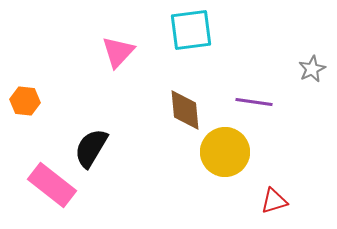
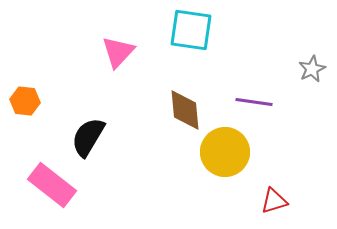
cyan square: rotated 15 degrees clockwise
black semicircle: moved 3 px left, 11 px up
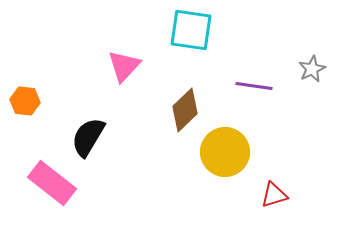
pink triangle: moved 6 px right, 14 px down
purple line: moved 16 px up
brown diamond: rotated 51 degrees clockwise
pink rectangle: moved 2 px up
red triangle: moved 6 px up
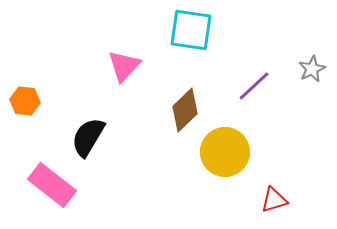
purple line: rotated 51 degrees counterclockwise
pink rectangle: moved 2 px down
red triangle: moved 5 px down
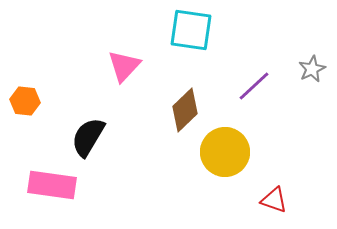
pink rectangle: rotated 30 degrees counterclockwise
red triangle: rotated 36 degrees clockwise
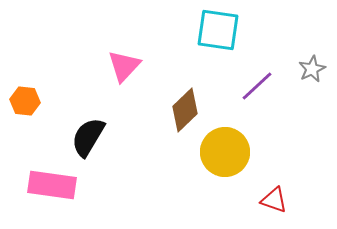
cyan square: moved 27 px right
purple line: moved 3 px right
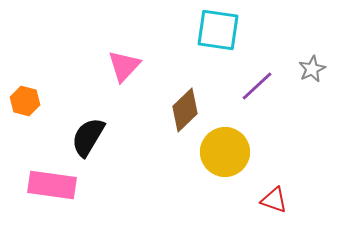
orange hexagon: rotated 8 degrees clockwise
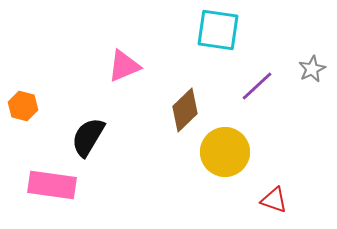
pink triangle: rotated 24 degrees clockwise
orange hexagon: moved 2 px left, 5 px down
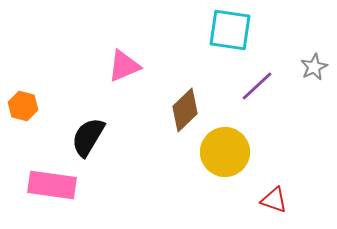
cyan square: moved 12 px right
gray star: moved 2 px right, 2 px up
